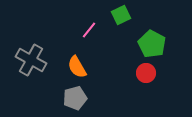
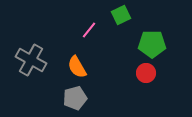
green pentagon: rotated 28 degrees counterclockwise
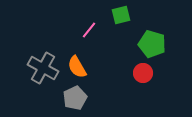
green square: rotated 12 degrees clockwise
green pentagon: rotated 16 degrees clockwise
gray cross: moved 12 px right, 8 px down
red circle: moved 3 px left
gray pentagon: rotated 10 degrees counterclockwise
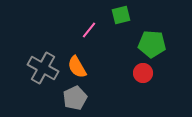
green pentagon: rotated 12 degrees counterclockwise
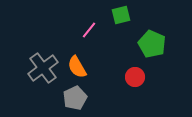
green pentagon: rotated 20 degrees clockwise
gray cross: rotated 24 degrees clockwise
red circle: moved 8 px left, 4 px down
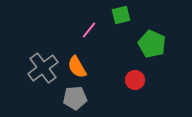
red circle: moved 3 px down
gray pentagon: rotated 20 degrees clockwise
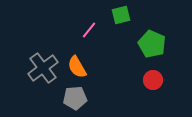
red circle: moved 18 px right
